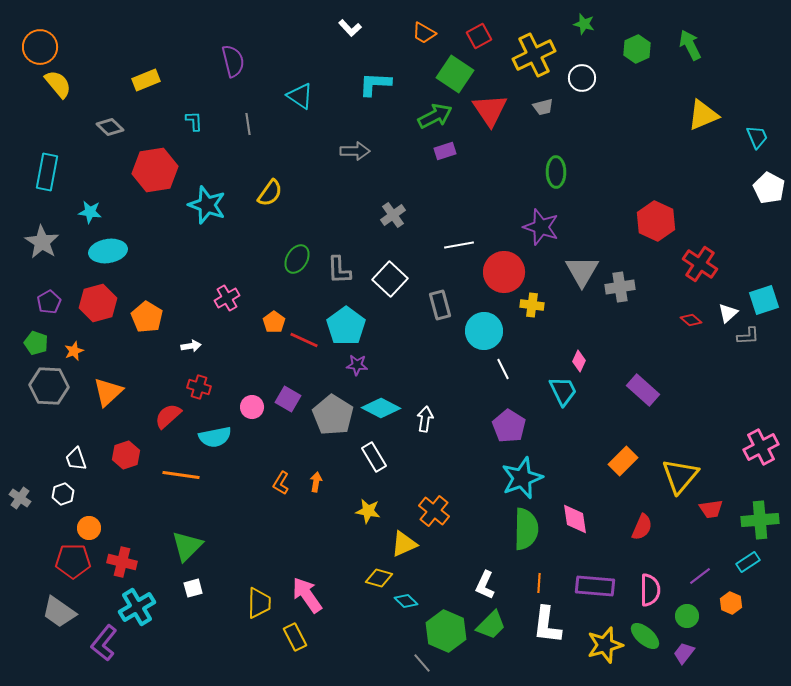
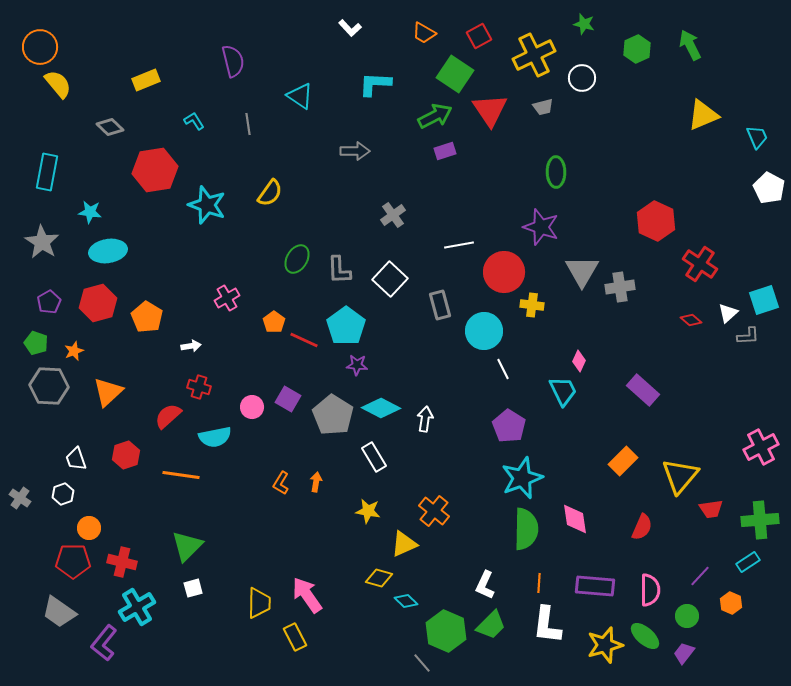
cyan L-shape at (194, 121): rotated 30 degrees counterclockwise
purple line at (700, 576): rotated 10 degrees counterclockwise
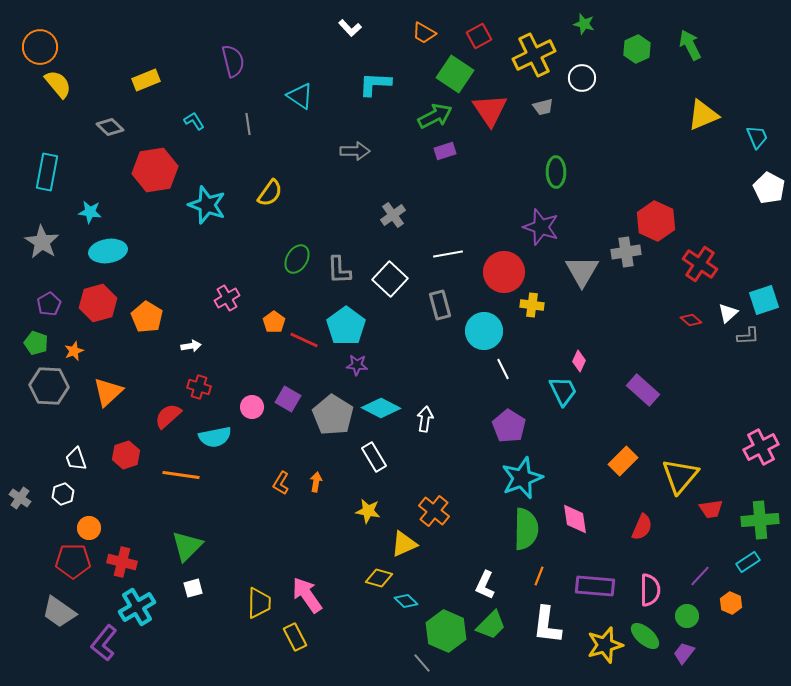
white line at (459, 245): moved 11 px left, 9 px down
gray cross at (620, 287): moved 6 px right, 35 px up
purple pentagon at (49, 302): moved 2 px down
orange line at (539, 583): moved 7 px up; rotated 18 degrees clockwise
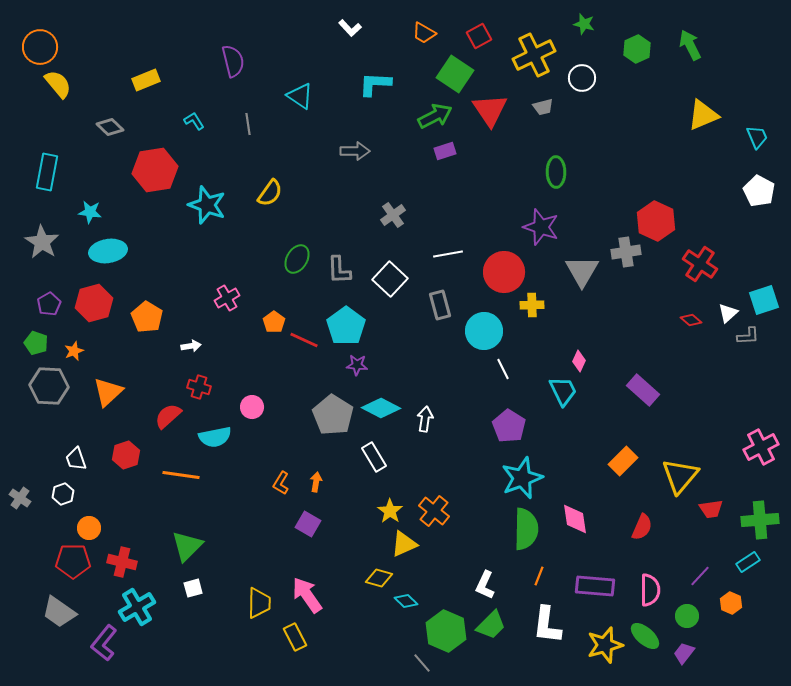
white pentagon at (769, 188): moved 10 px left, 3 px down
red hexagon at (98, 303): moved 4 px left
yellow cross at (532, 305): rotated 10 degrees counterclockwise
purple square at (288, 399): moved 20 px right, 125 px down
yellow star at (368, 511): moved 22 px right; rotated 25 degrees clockwise
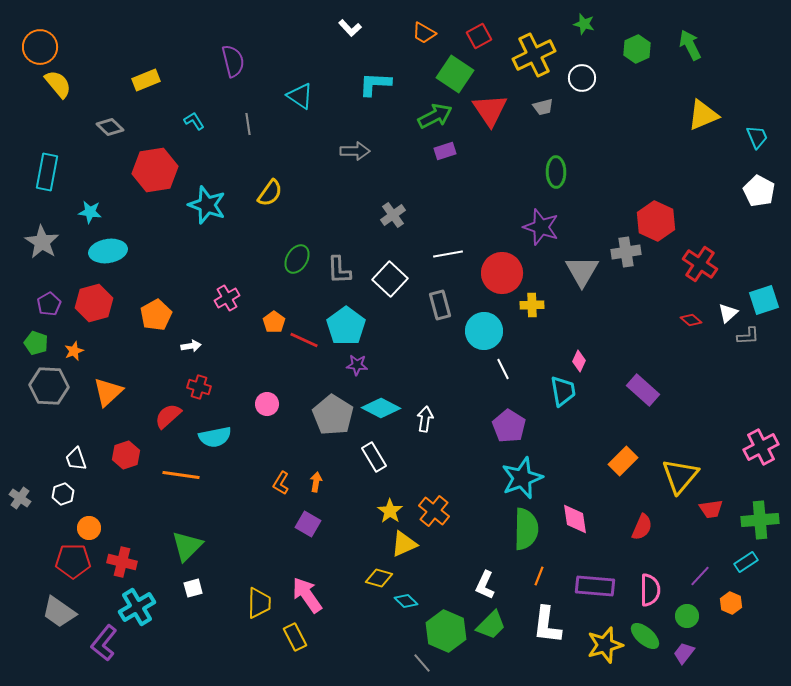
red circle at (504, 272): moved 2 px left, 1 px down
orange pentagon at (147, 317): moved 9 px right, 2 px up; rotated 12 degrees clockwise
cyan trapezoid at (563, 391): rotated 16 degrees clockwise
pink circle at (252, 407): moved 15 px right, 3 px up
cyan rectangle at (748, 562): moved 2 px left
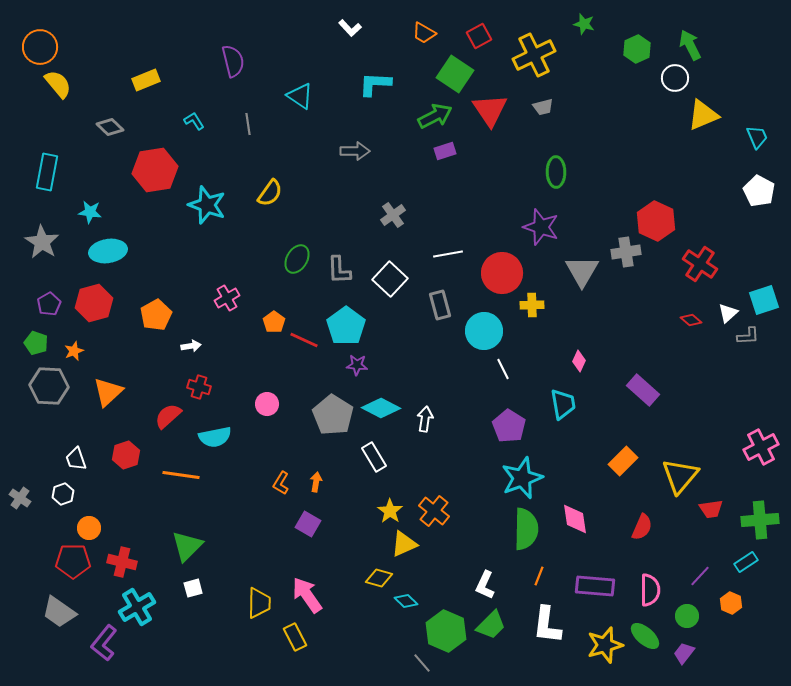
white circle at (582, 78): moved 93 px right
cyan trapezoid at (563, 391): moved 13 px down
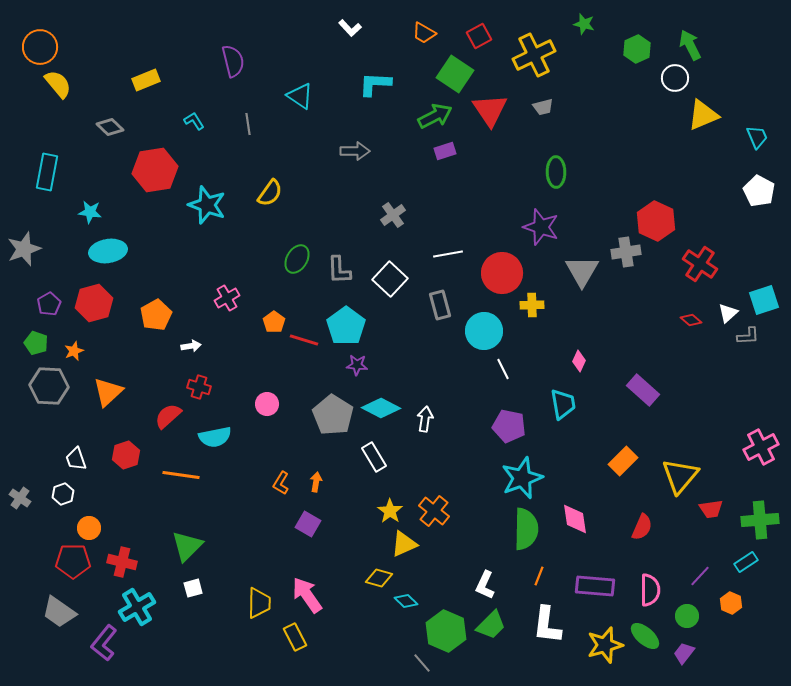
gray star at (42, 242): moved 18 px left, 7 px down; rotated 20 degrees clockwise
red line at (304, 340): rotated 8 degrees counterclockwise
purple pentagon at (509, 426): rotated 20 degrees counterclockwise
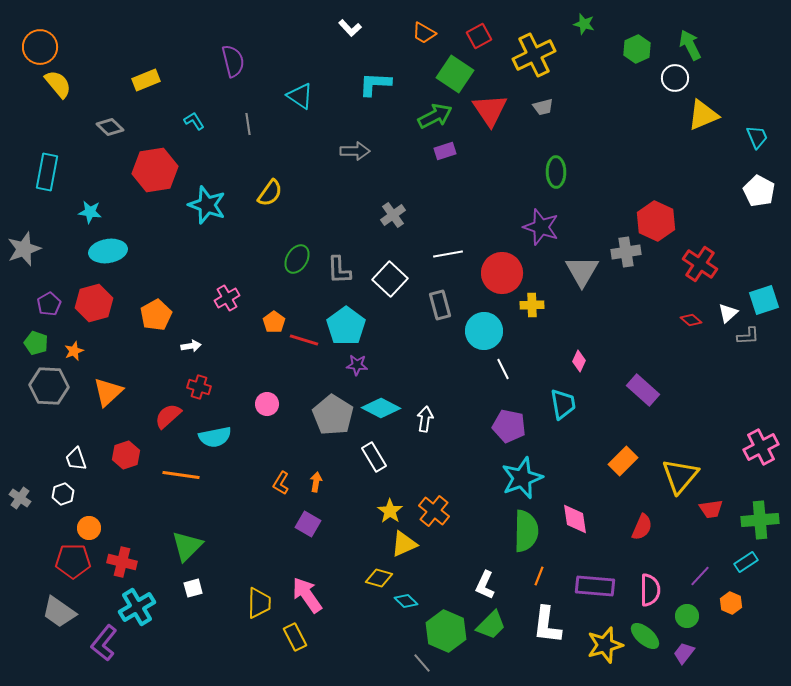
green semicircle at (526, 529): moved 2 px down
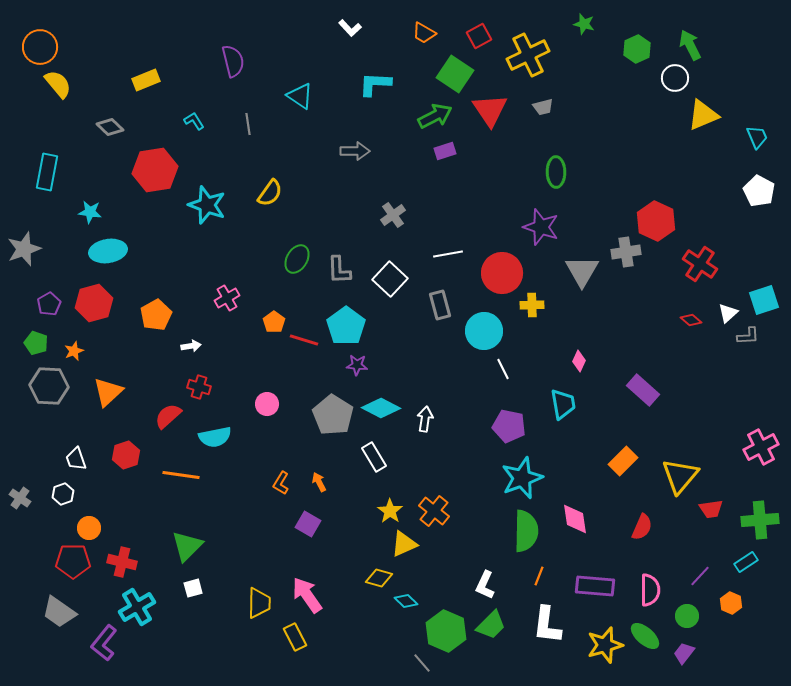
yellow cross at (534, 55): moved 6 px left
orange arrow at (316, 482): moved 3 px right; rotated 36 degrees counterclockwise
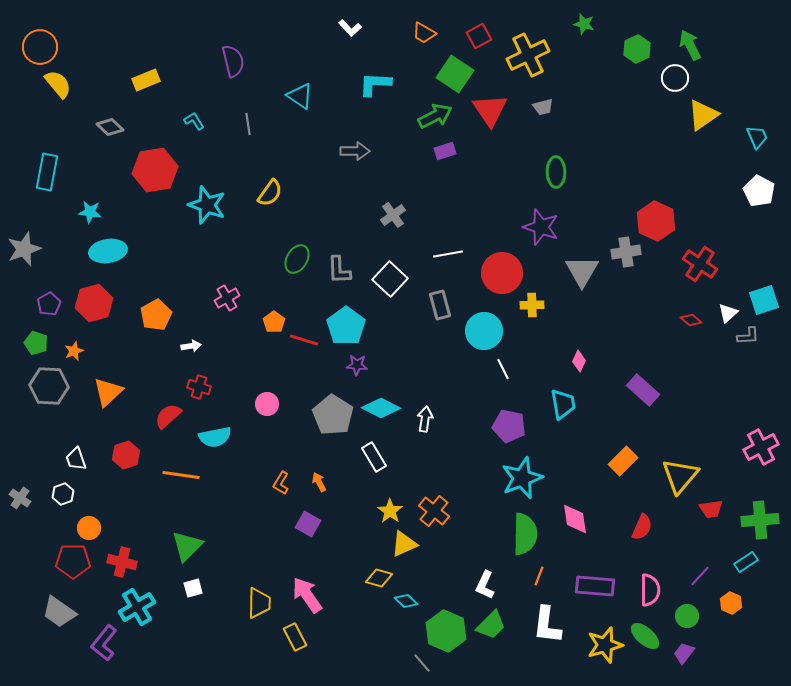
yellow triangle at (703, 115): rotated 12 degrees counterclockwise
green semicircle at (526, 531): moved 1 px left, 3 px down
